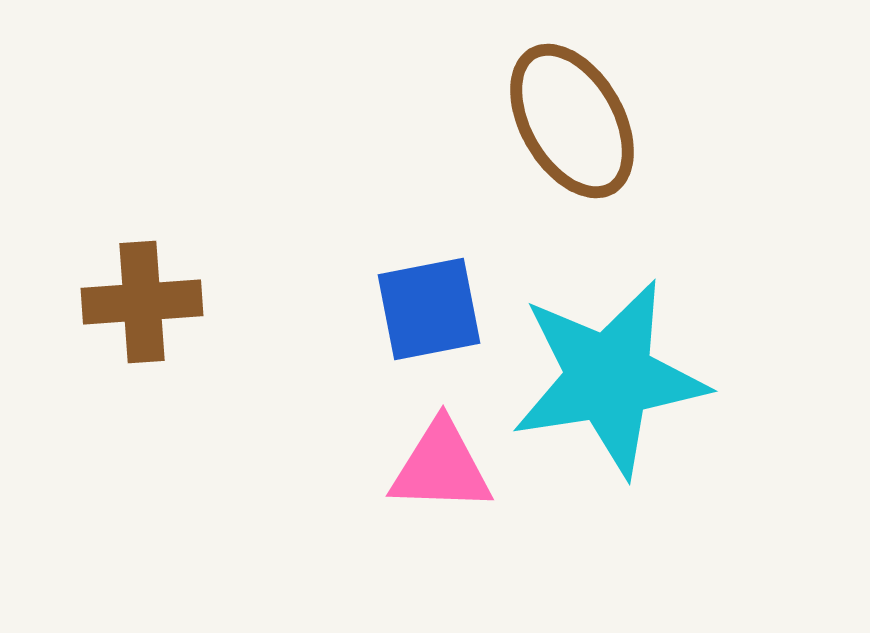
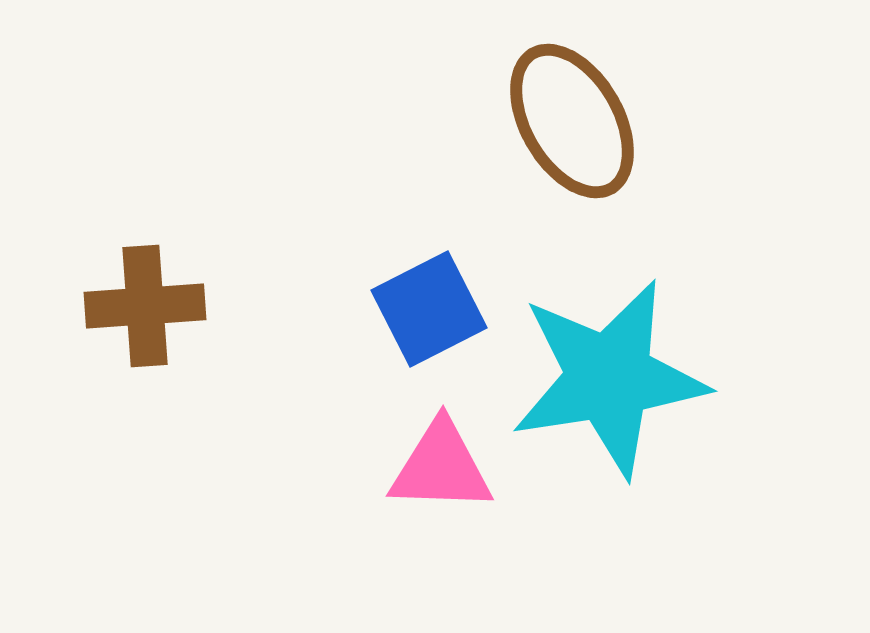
brown cross: moved 3 px right, 4 px down
blue square: rotated 16 degrees counterclockwise
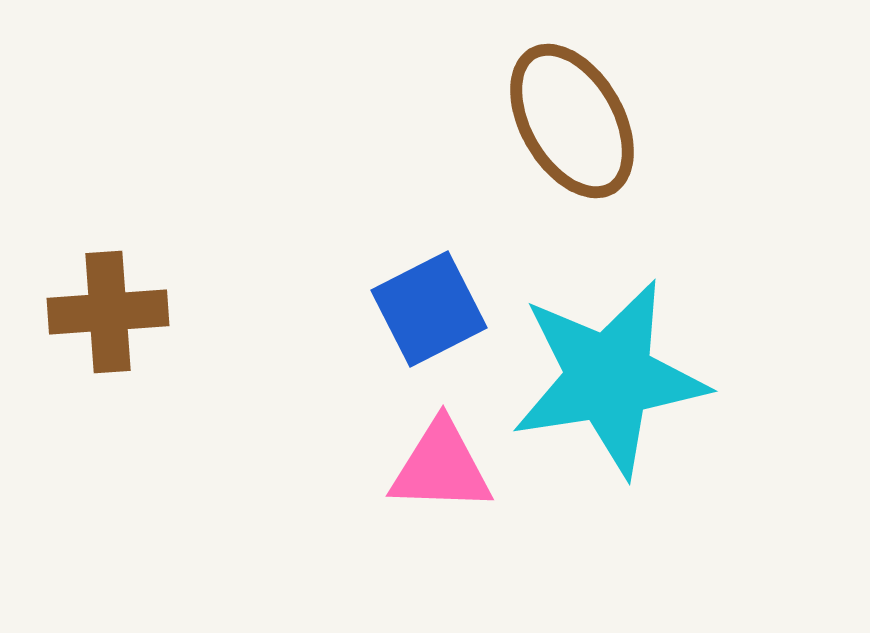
brown cross: moved 37 px left, 6 px down
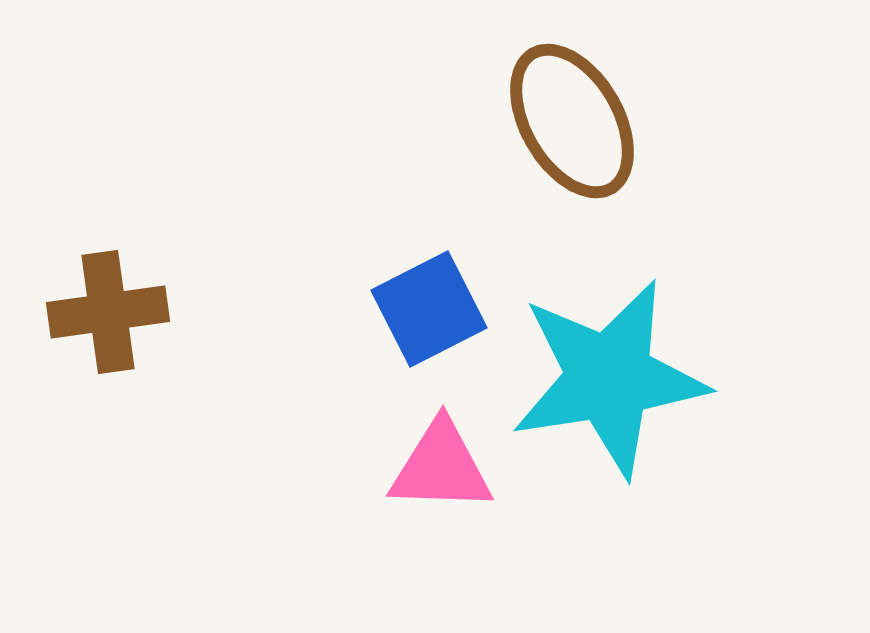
brown cross: rotated 4 degrees counterclockwise
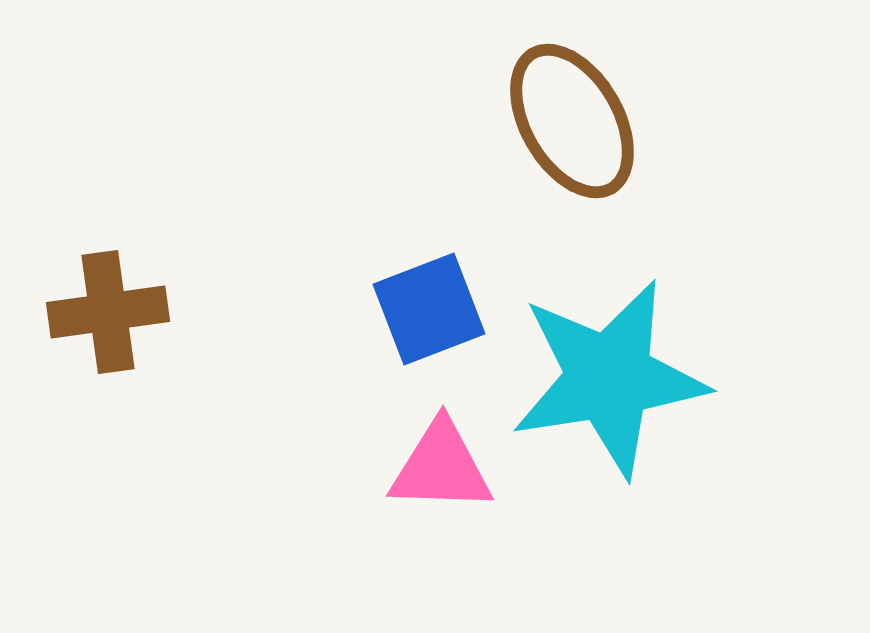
blue square: rotated 6 degrees clockwise
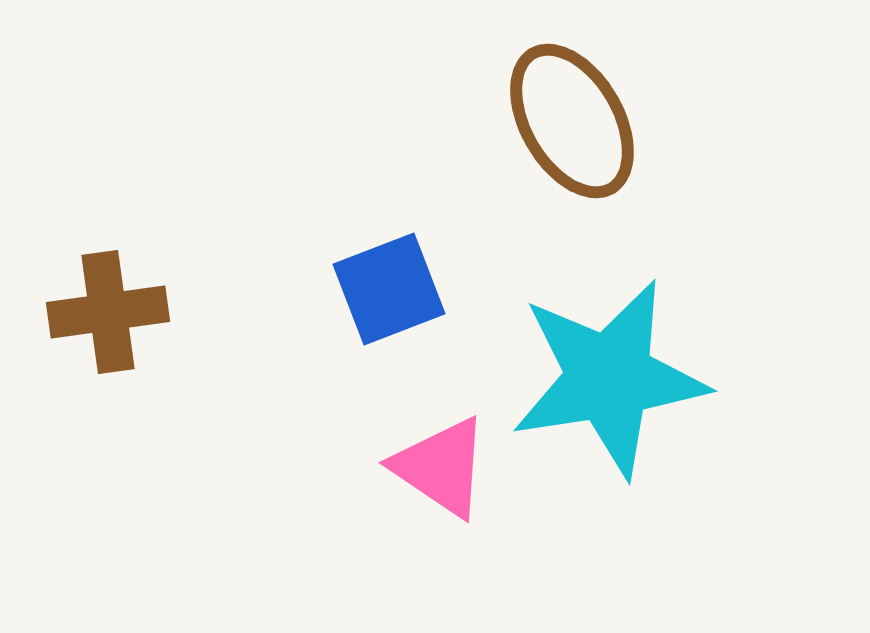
blue square: moved 40 px left, 20 px up
pink triangle: rotated 32 degrees clockwise
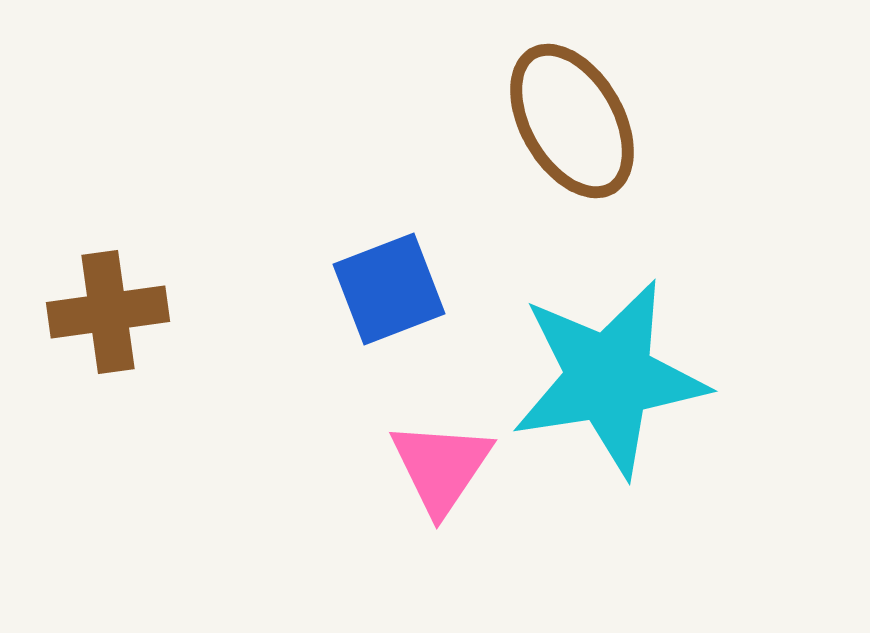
pink triangle: rotated 30 degrees clockwise
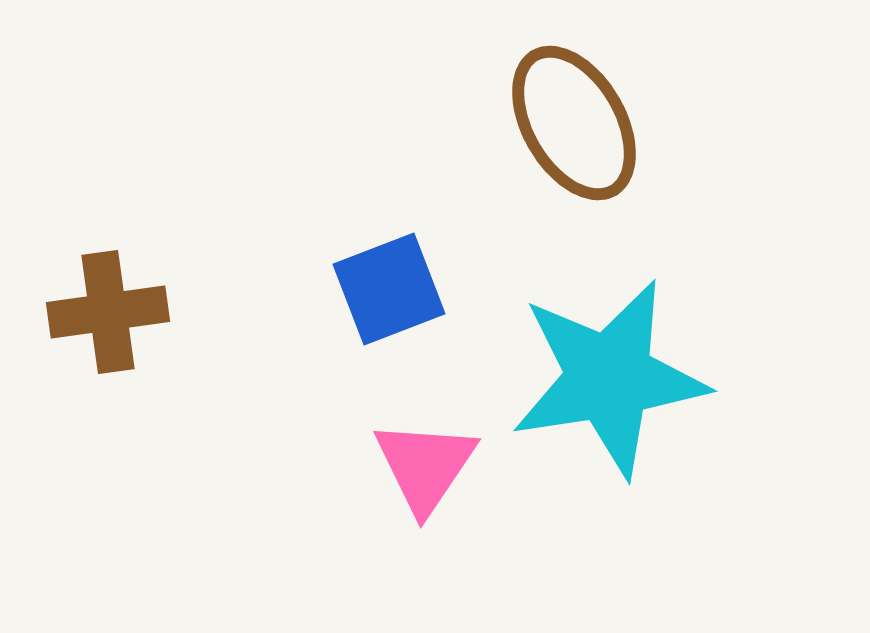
brown ellipse: moved 2 px right, 2 px down
pink triangle: moved 16 px left, 1 px up
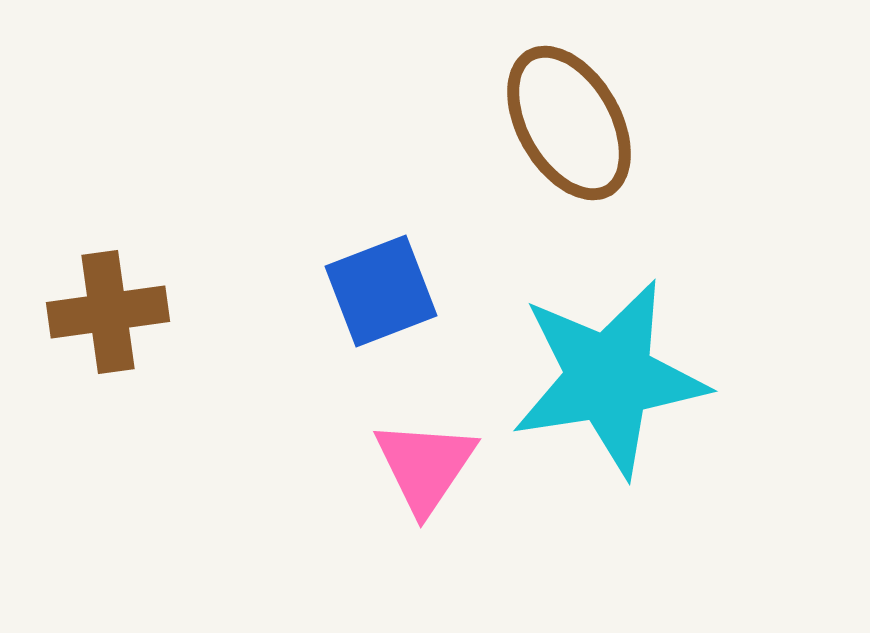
brown ellipse: moved 5 px left
blue square: moved 8 px left, 2 px down
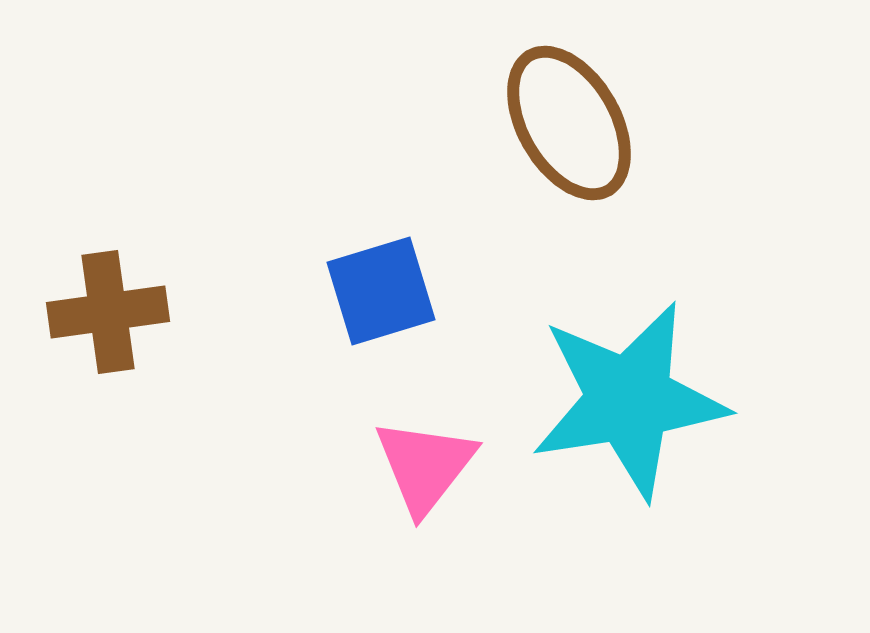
blue square: rotated 4 degrees clockwise
cyan star: moved 20 px right, 22 px down
pink triangle: rotated 4 degrees clockwise
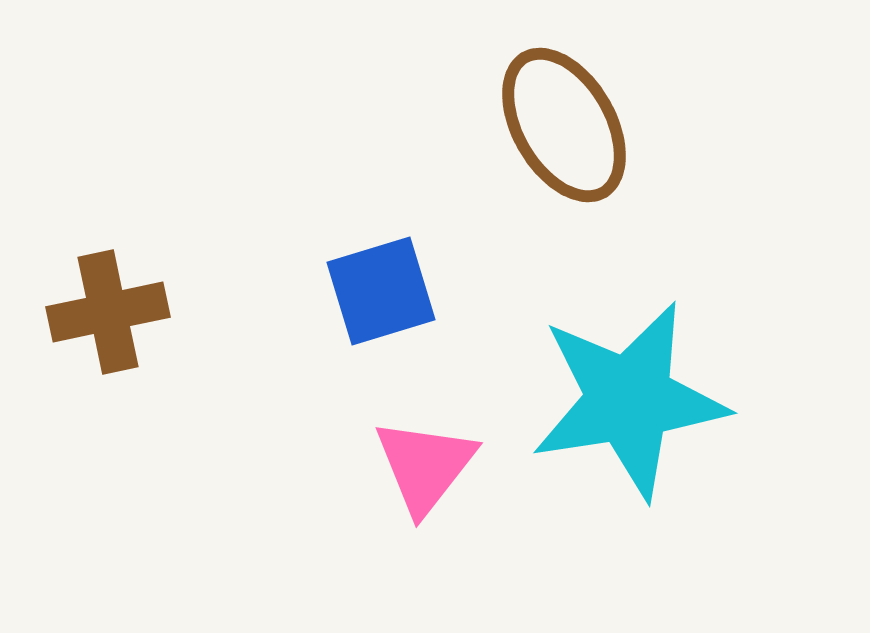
brown ellipse: moved 5 px left, 2 px down
brown cross: rotated 4 degrees counterclockwise
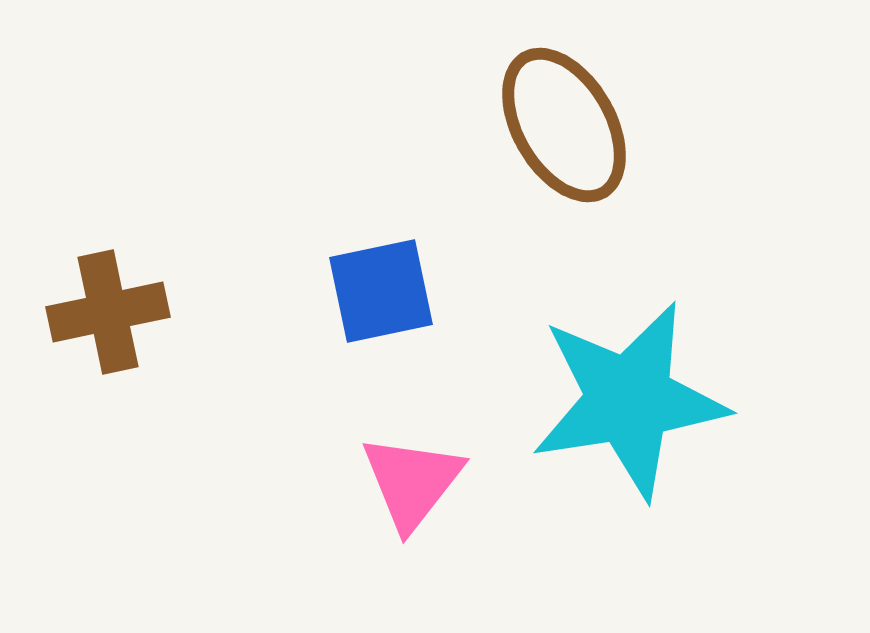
blue square: rotated 5 degrees clockwise
pink triangle: moved 13 px left, 16 px down
